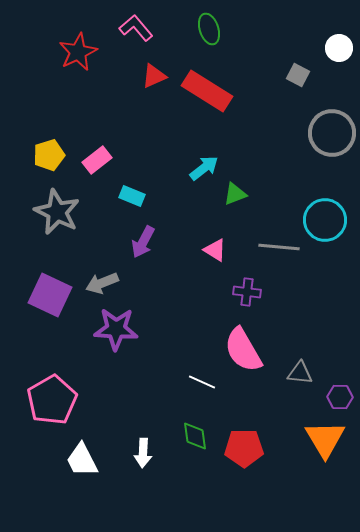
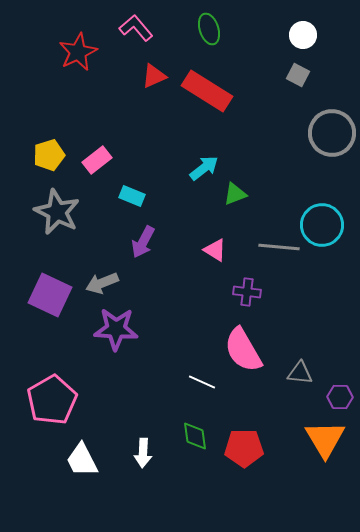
white circle: moved 36 px left, 13 px up
cyan circle: moved 3 px left, 5 px down
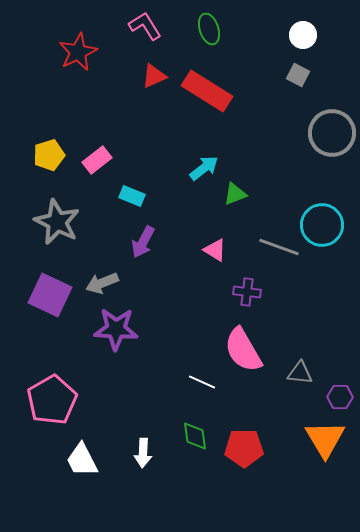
pink L-shape: moved 9 px right, 2 px up; rotated 8 degrees clockwise
gray star: moved 10 px down
gray line: rotated 15 degrees clockwise
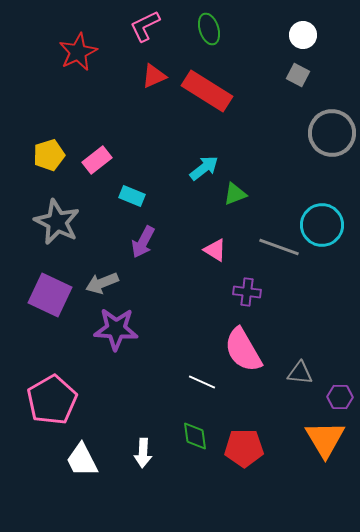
pink L-shape: rotated 84 degrees counterclockwise
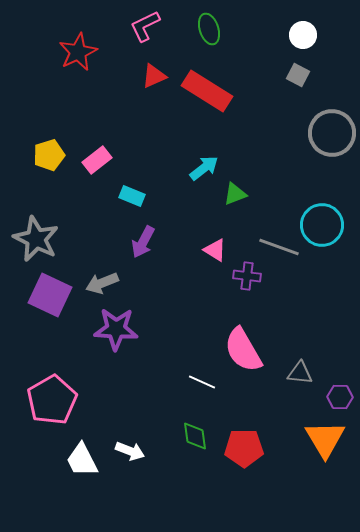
gray star: moved 21 px left, 17 px down
purple cross: moved 16 px up
white arrow: moved 13 px left, 2 px up; rotated 72 degrees counterclockwise
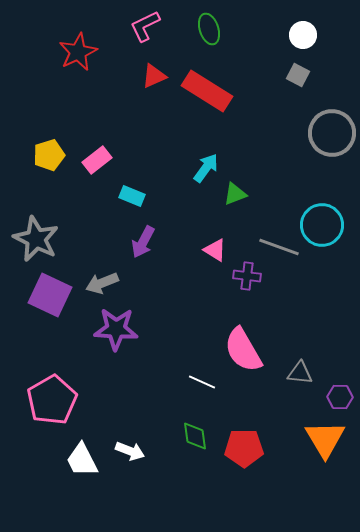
cyan arrow: moved 2 px right; rotated 16 degrees counterclockwise
